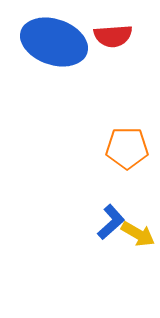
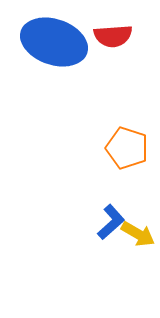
orange pentagon: rotated 18 degrees clockwise
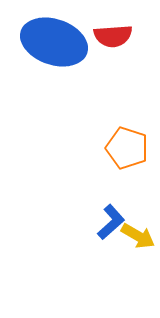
yellow arrow: moved 2 px down
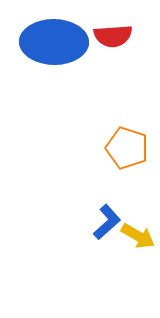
blue ellipse: rotated 18 degrees counterclockwise
blue L-shape: moved 4 px left
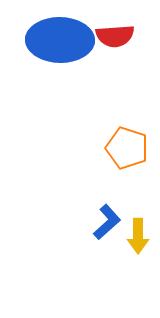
red semicircle: moved 2 px right
blue ellipse: moved 6 px right, 2 px up
yellow arrow: rotated 60 degrees clockwise
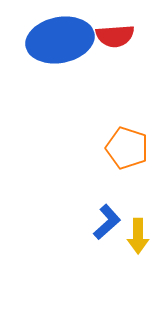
blue ellipse: rotated 12 degrees counterclockwise
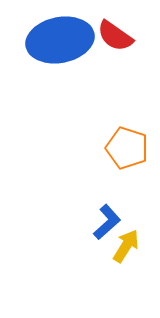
red semicircle: rotated 39 degrees clockwise
yellow arrow: moved 12 px left, 10 px down; rotated 148 degrees counterclockwise
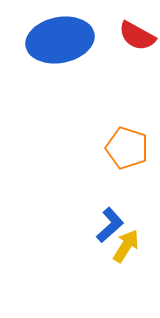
red semicircle: moved 22 px right; rotated 6 degrees counterclockwise
blue L-shape: moved 3 px right, 3 px down
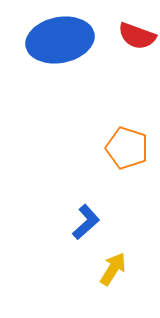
red semicircle: rotated 9 degrees counterclockwise
blue L-shape: moved 24 px left, 3 px up
yellow arrow: moved 13 px left, 23 px down
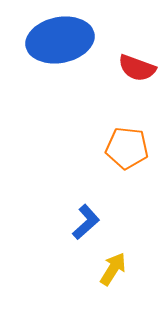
red semicircle: moved 32 px down
orange pentagon: rotated 12 degrees counterclockwise
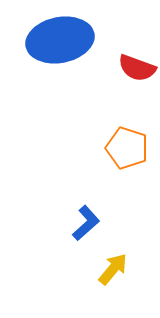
orange pentagon: rotated 12 degrees clockwise
blue L-shape: moved 1 px down
yellow arrow: rotated 8 degrees clockwise
